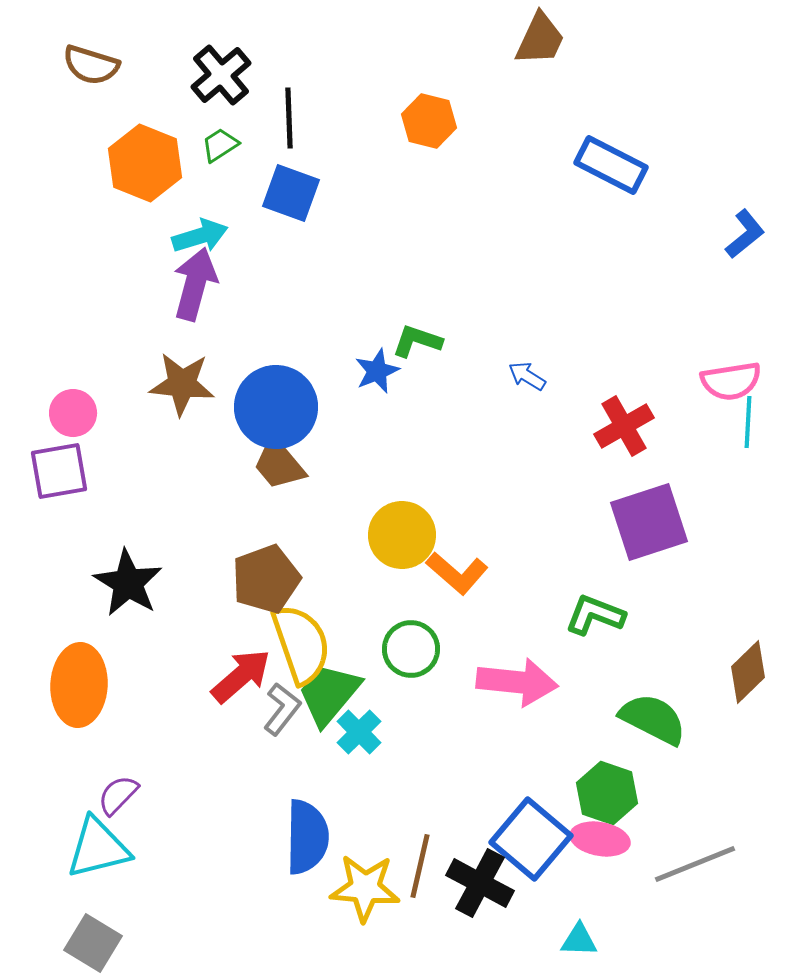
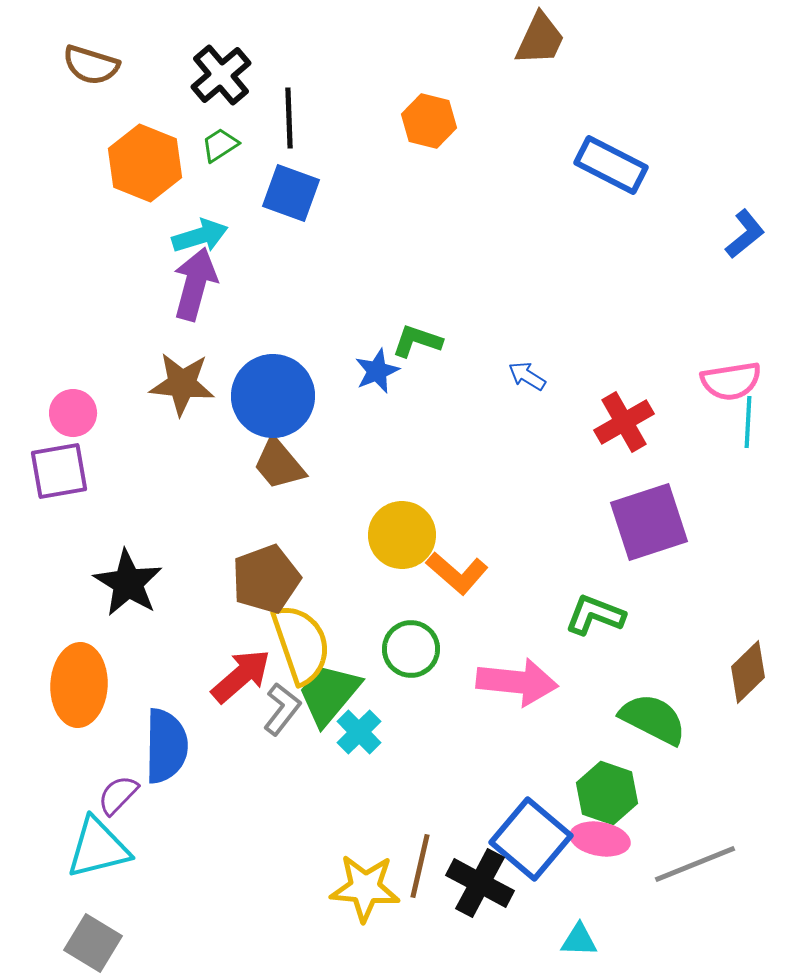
blue circle at (276, 407): moved 3 px left, 11 px up
red cross at (624, 426): moved 4 px up
blue semicircle at (307, 837): moved 141 px left, 91 px up
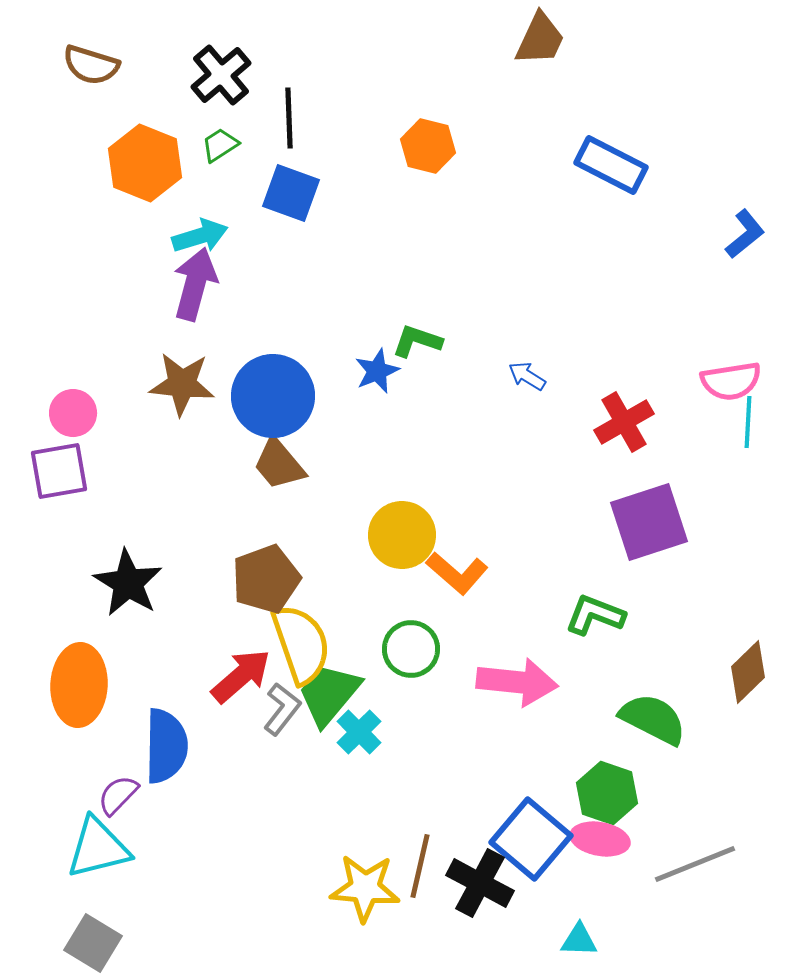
orange hexagon at (429, 121): moved 1 px left, 25 px down
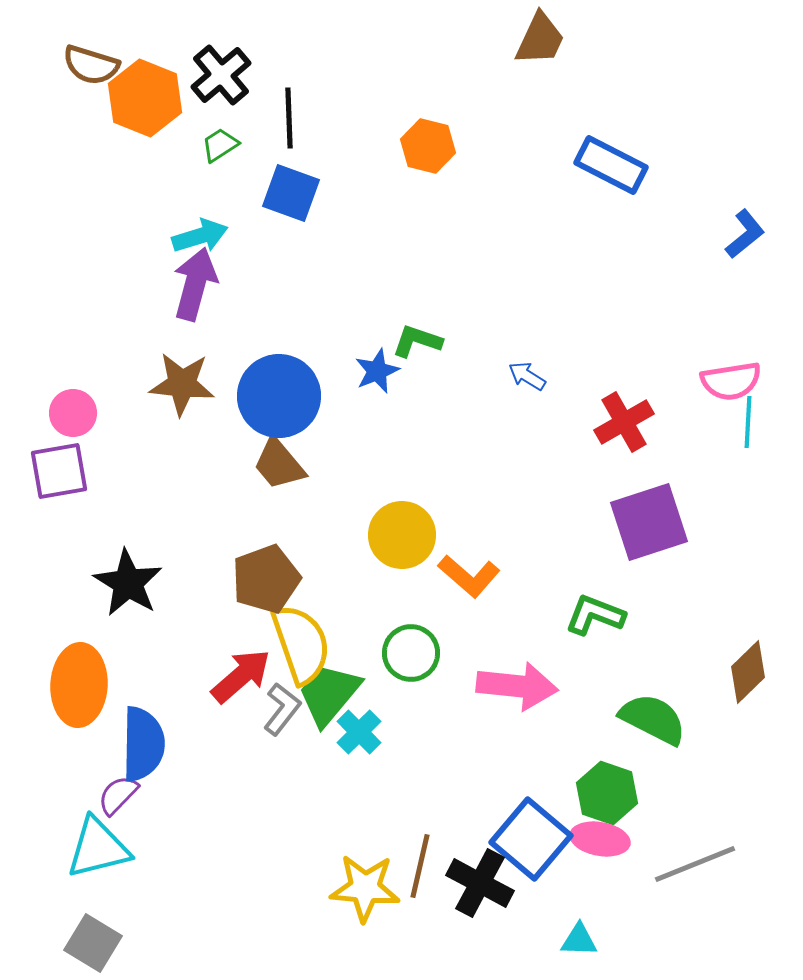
orange hexagon at (145, 163): moved 65 px up
blue circle at (273, 396): moved 6 px right
orange L-shape at (457, 573): moved 12 px right, 3 px down
green circle at (411, 649): moved 4 px down
pink arrow at (517, 682): moved 4 px down
blue semicircle at (166, 746): moved 23 px left, 2 px up
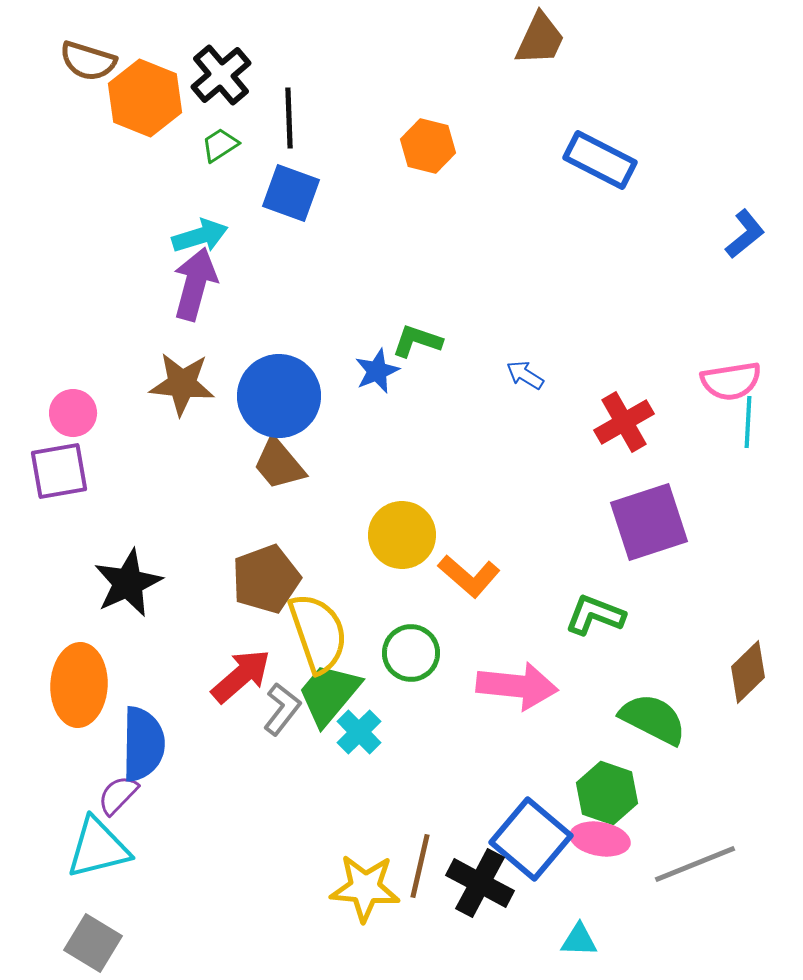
brown semicircle at (91, 65): moved 3 px left, 4 px up
blue rectangle at (611, 165): moved 11 px left, 5 px up
blue arrow at (527, 376): moved 2 px left, 1 px up
black star at (128, 583): rotated 16 degrees clockwise
yellow semicircle at (301, 644): moved 17 px right, 11 px up
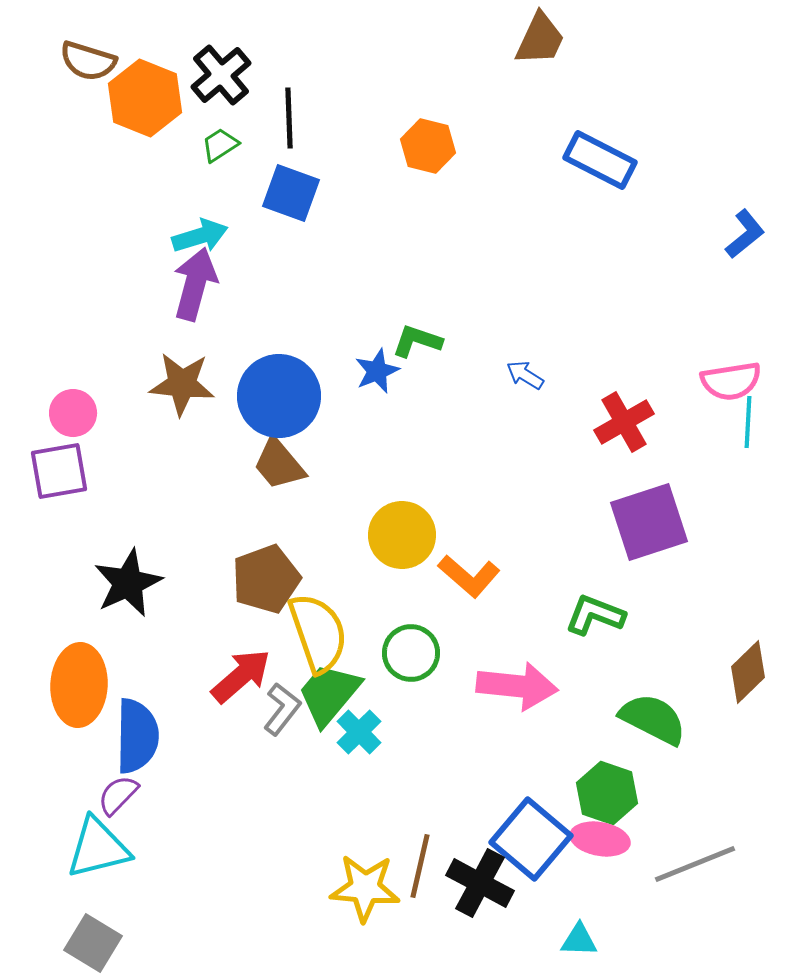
blue semicircle at (143, 744): moved 6 px left, 8 px up
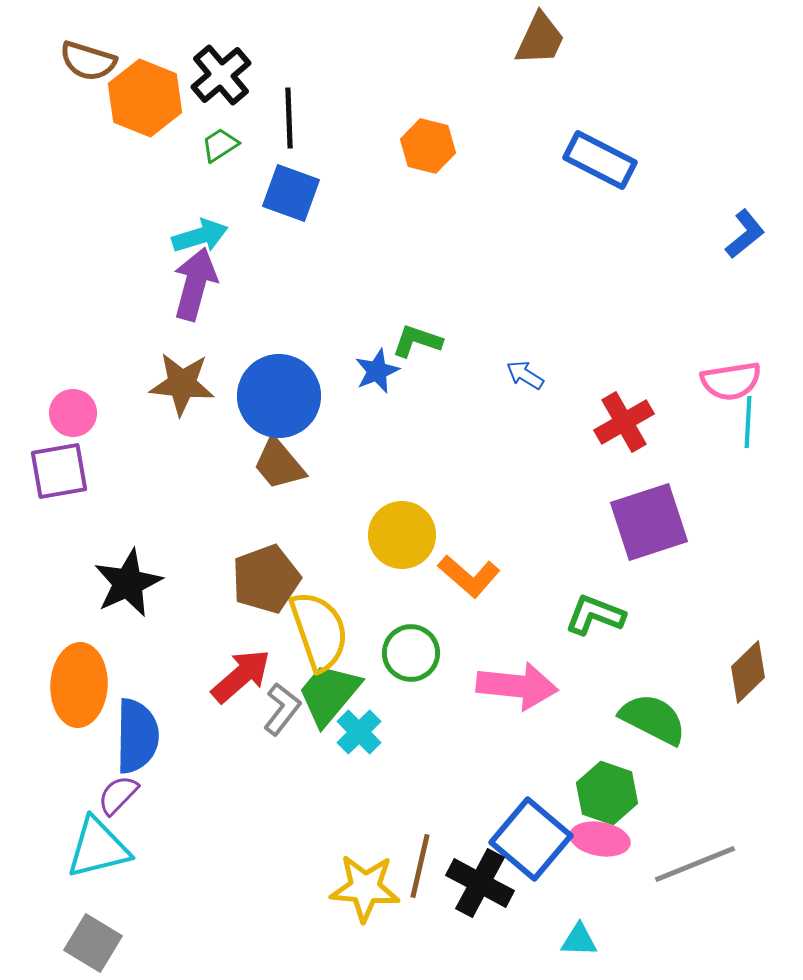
yellow semicircle at (318, 633): moved 1 px right, 2 px up
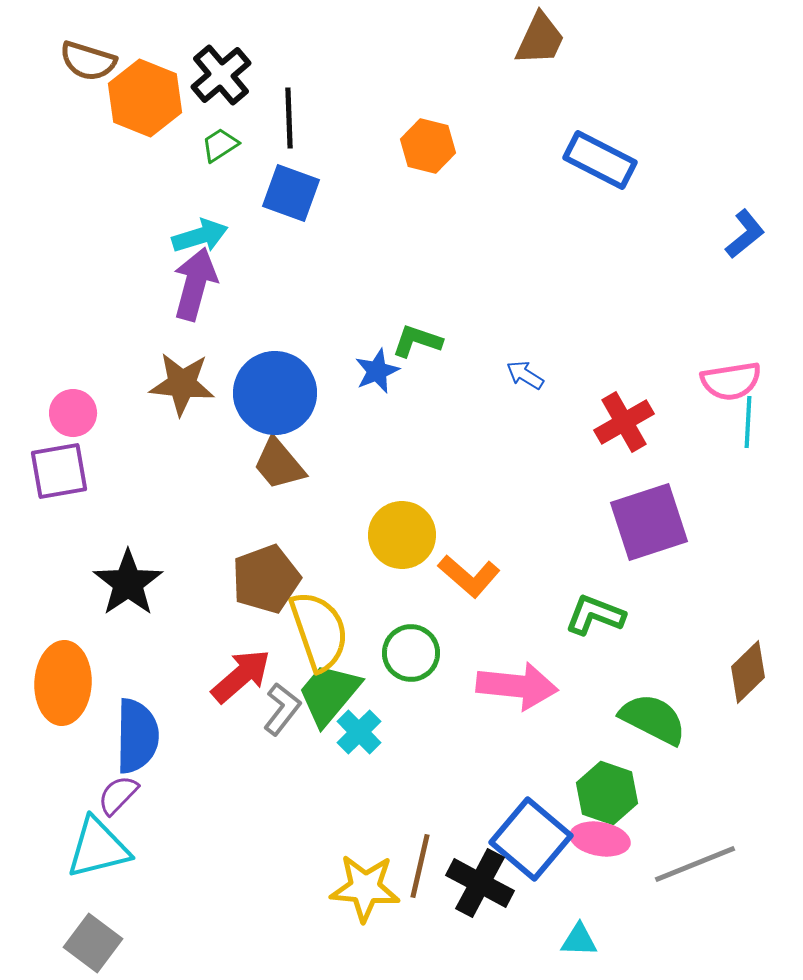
blue circle at (279, 396): moved 4 px left, 3 px up
black star at (128, 583): rotated 10 degrees counterclockwise
orange ellipse at (79, 685): moved 16 px left, 2 px up
gray square at (93, 943): rotated 6 degrees clockwise
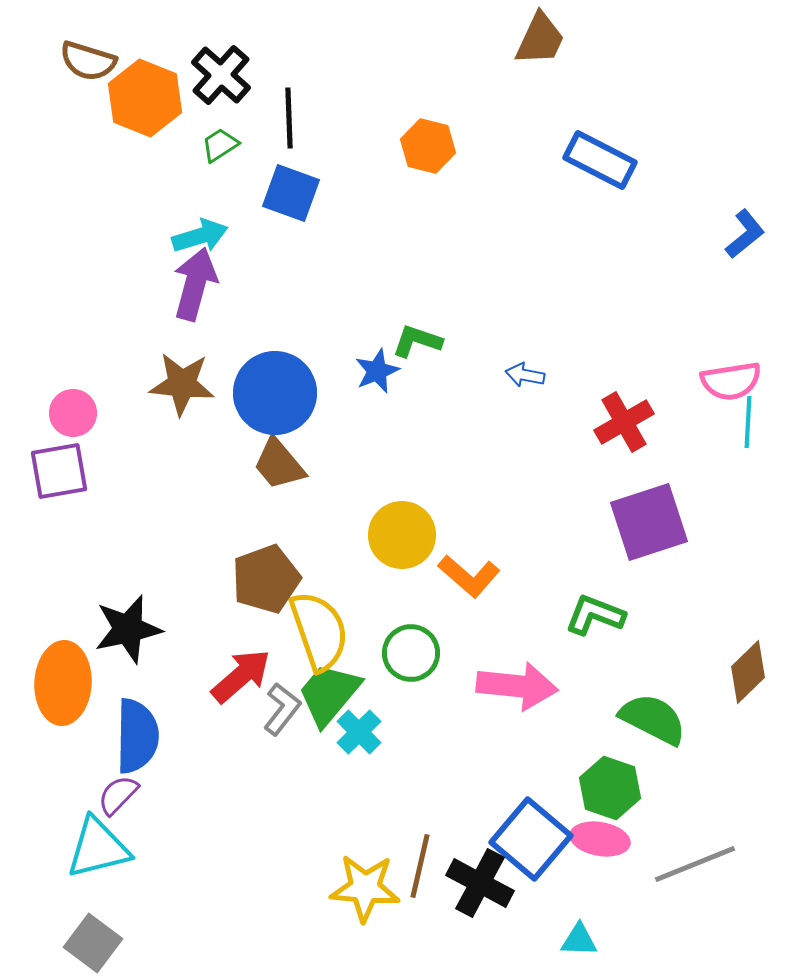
black cross at (221, 75): rotated 8 degrees counterclockwise
blue arrow at (525, 375): rotated 21 degrees counterclockwise
black star at (128, 583): moved 46 px down; rotated 22 degrees clockwise
green hexagon at (607, 793): moved 3 px right, 5 px up
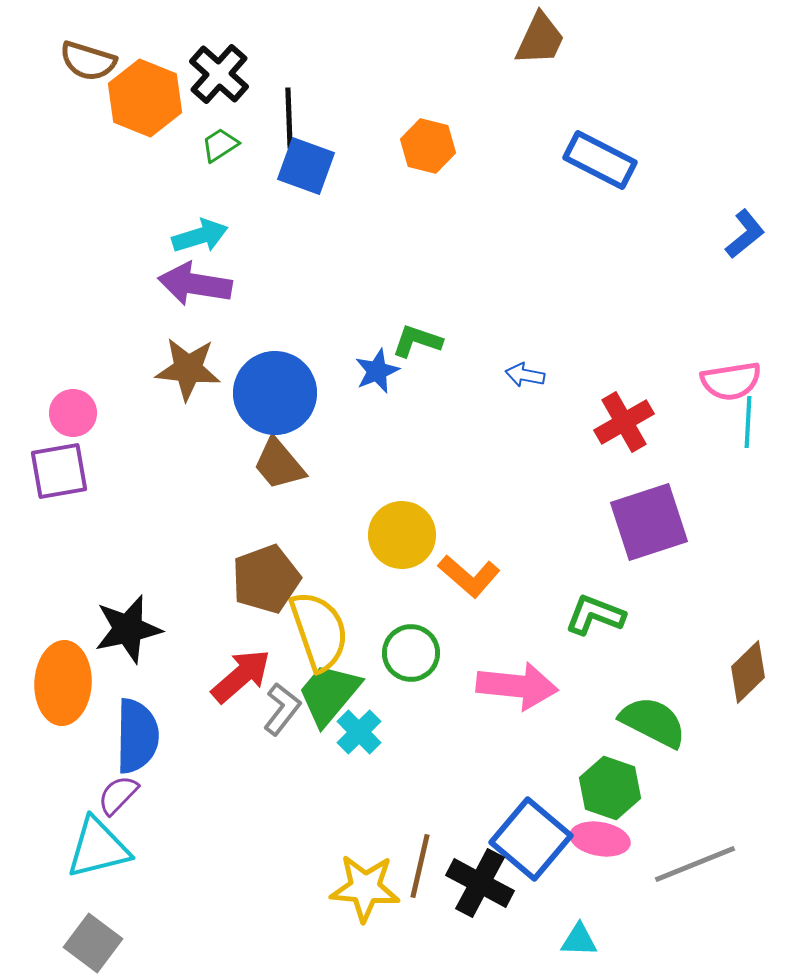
black cross at (221, 75): moved 2 px left, 1 px up
blue square at (291, 193): moved 15 px right, 27 px up
purple arrow at (195, 284): rotated 96 degrees counterclockwise
brown star at (182, 384): moved 6 px right, 15 px up
green semicircle at (653, 719): moved 3 px down
